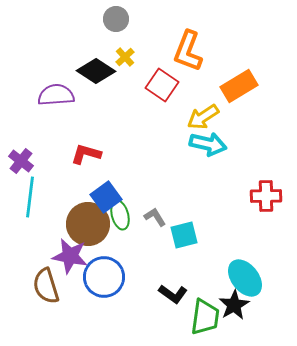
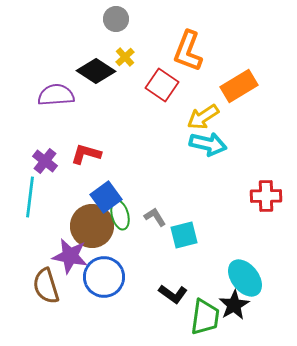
purple cross: moved 24 px right
brown circle: moved 4 px right, 2 px down
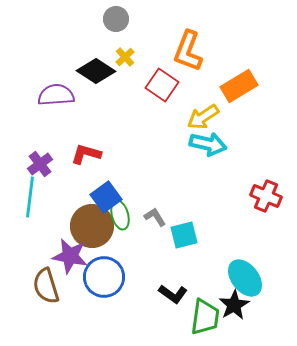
purple cross: moved 5 px left, 3 px down; rotated 15 degrees clockwise
red cross: rotated 24 degrees clockwise
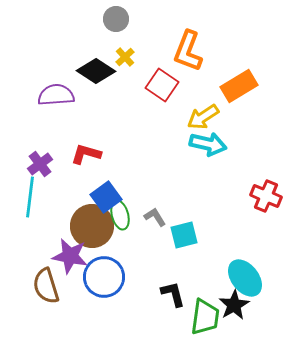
black L-shape: rotated 140 degrees counterclockwise
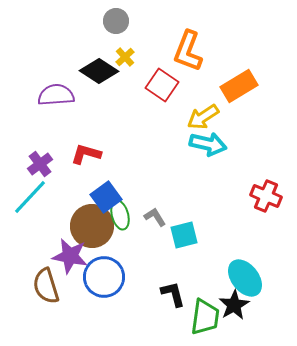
gray circle: moved 2 px down
black diamond: moved 3 px right
cyan line: rotated 36 degrees clockwise
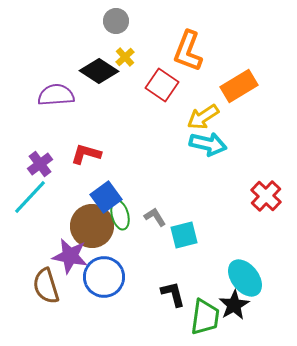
red cross: rotated 20 degrees clockwise
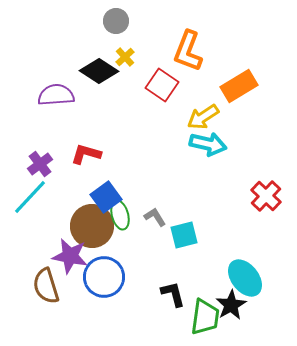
black star: moved 3 px left
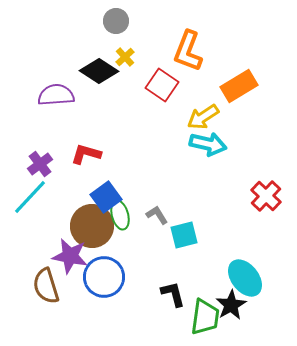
gray L-shape: moved 2 px right, 2 px up
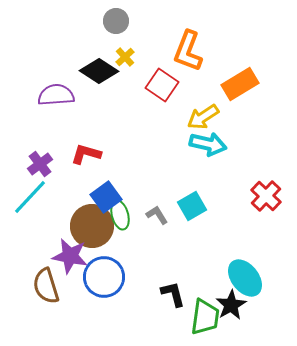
orange rectangle: moved 1 px right, 2 px up
cyan square: moved 8 px right, 29 px up; rotated 16 degrees counterclockwise
